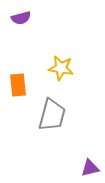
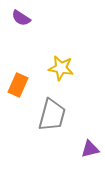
purple semicircle: rotated 48 degrees clockwise
orange rectangle: rotated 30 degrees clockwise
purple triangle: moved 19 px up
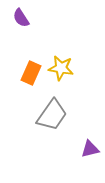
purple semicircle: rotated 24 degrees clockwise
orange rectangle: moved 13 px right, 12 px up
gray trapezoid: rotated 20 degrees clockwise
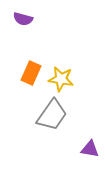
purple semicircle: moved 2 px right, 1 px down; rotated 42 degrees counterclockwise
yellow star: moved 11 px down
purple triangle: rotated 24 degrees clockwise
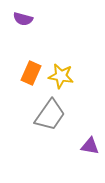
yellow star: moved 3 px up
gray trapezoid: moved 2 px left
purple triangle: moved 3 px up
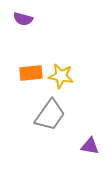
orange rectangle: rotated 60 degrees clockwise
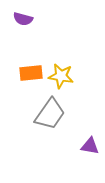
gray trapezoid: moved 1 px up
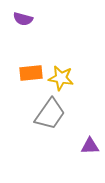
yellow star: moved 2 px down
purple triangle: rotated 12 degrees counterclockwise
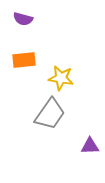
orange rectangle: moved 7 px left, 13 px up
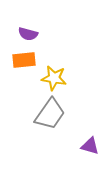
purple semicircle: moved 5 px right, 15 px down
yellow star: moved 7 px left
purple triangle: rotated 18 degrees clockwise
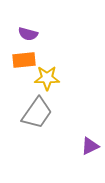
yellow star: moved 7 px left; rotated 10 degrees counterclockwise
gray trapezoid: moved 13 px left, 1 px up
purple triangle: rotated 42 degrees counterclockwise
